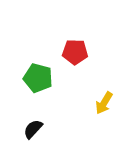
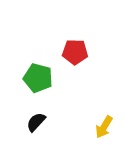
yellow arrow: moved 24 px down
black semicircle: moved 3 px right, 7 px up
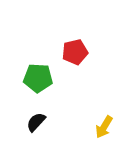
red pentagon: rotated 15 degrees counterclockwise
green pentagon: rotated 12 degrees counterclockwise
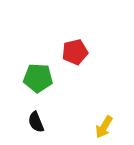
black semicircle: rotated 65 degrees counterclockwise
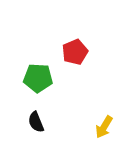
red pentagon: rotated 10 degrees counterclockwise
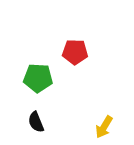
red pentagon: rotated 25 degrees clockwise
